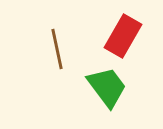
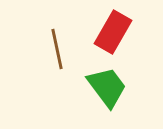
red rectangle: moved 10 px left, 4 px up
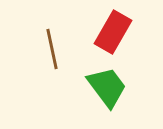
brown line: moved 5 px left
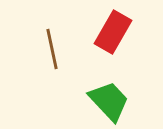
green trapezoid: moved 2 px right, 14 px down; rotated 6 degrees counterclockwise
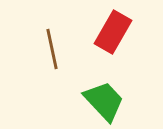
green trapezoid: moved 5 px left
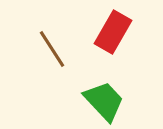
brown line: rotated 21 degrees counterclockwise
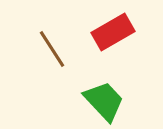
red rectangle: rotated 30 degrees clockwise
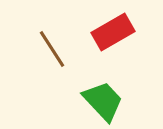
green trapezoid: moved 1 px left
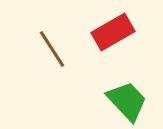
green trapezoid: moved 24 px right
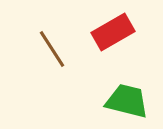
green trapezoid: rotated 33 degrees counterclockwise
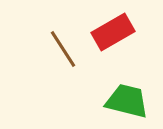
brown line: moved 11 px right
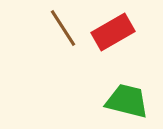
brown line: moved 21 px up
